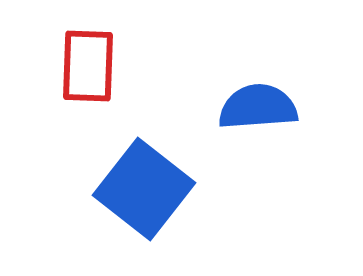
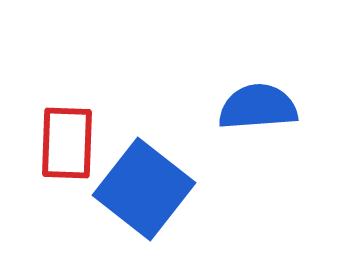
red rectangle: moved 21 px left, 77 px down
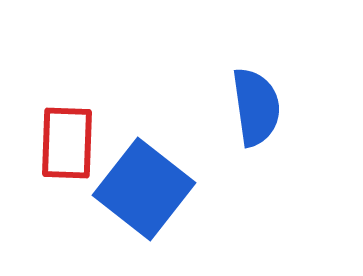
blue semicircle: moved 2 px left; rotated 86 degrees clockwise
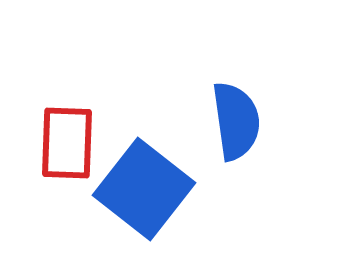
blue semicircle: moved 20 px left, 14 px down
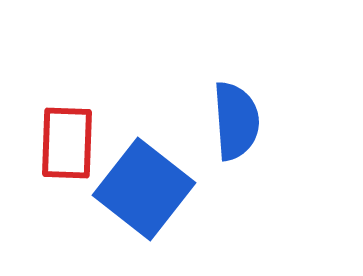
blue semicircle: rotated 4 degrees clockwise
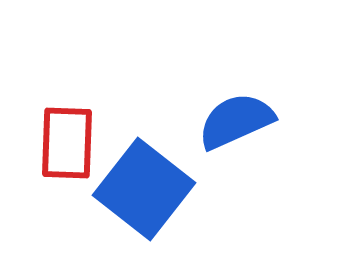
blue semicircle: rotated 110 degrees counterclockwise
